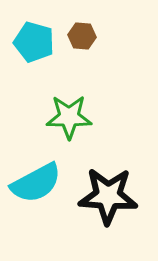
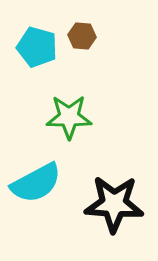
cyan pentagon: moved 3 px right, 5 px down
black star: moved 6 px right, 8 px down
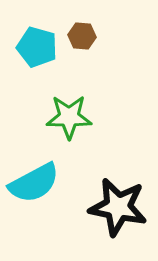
cyan semicircle: moved 2 px left
black star: moved 4 px right, 3 px down; rotated 8 degrees clockwise
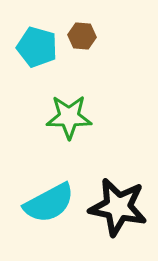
cyan semicircle: moved 15 px right, 20 px down
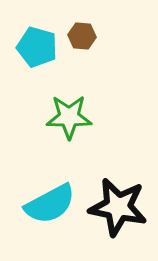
cyan semicircle: moved 1 px right, 1 px down
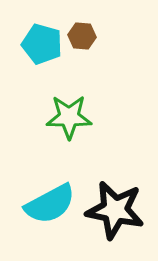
cyan pentagon: moved 5 px right, 3 px up
black star: moved 3 px left, 3 px down
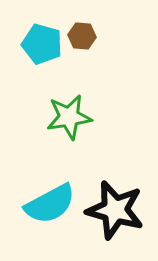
green star: rotated 9 degrees counterclockwise
black star: rotated 4 degrees clockwise
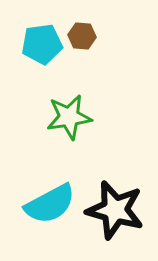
cyan pentagon: rotated 24 degrees counterclockwise
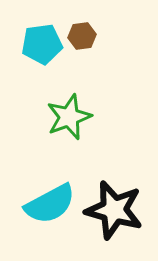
brown hexagon: rotated 12 degrees counterclockwise
green star: rotated 12 degrees counterclockwise
black star: moved 1 px left
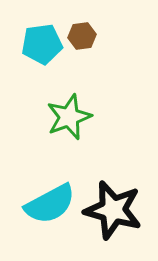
black star: moved 1 px left
